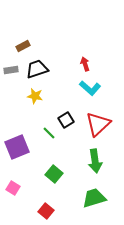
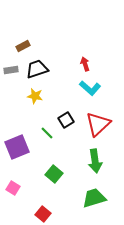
green line: moved 2 px left
red square: moved 3 px left, 3 px down
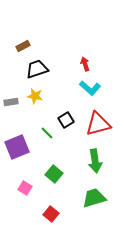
gray rectangle: moved 32 px down
red triangle: rotated 28 degrees clockwise
pink square: moved 12 px right
red square: moved 8 px right
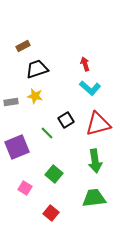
green trapezoid: rotated 10 degrees clockwise
red square: moved 1 px up
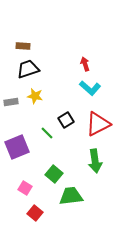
brown rectangle: rotated 32 degrees clockwise
black trapezoid: moved 9 px left
red triangle: rotated 12 degrees counterclockwise
green trapezoid: moved 23 px left, 2 px up
red square: moved 16 px left
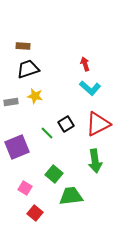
black square: moved 4 px down
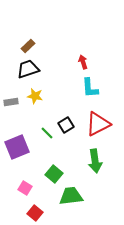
brown rectangle: moved 5 px right; rotated 48 degrees counterclockwise
red arrow: moved 2 px left, 2 px up
cyan L-shape: rotated 45 degrees clockwise
black square: moved 1 px down
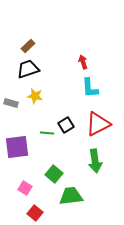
gray rectangle: moved 1 px down; rotated 24 degrees clockwise
green line: rotated 40 degrees counterclockwise
purple square: rotated 15 degrees clockwise
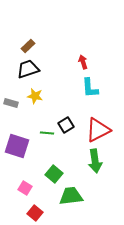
red triangle: moved 6 px down
purple square: moved 1 px up; rotated 25 degrees clockwise
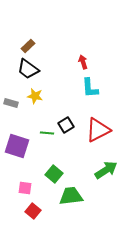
black trapezoid: rotated 125 degrees counterclockwise
green arrow: moved 11 px right, 9 px down; rotated 115 degrees counterclockwise
pink square: rotated 24 degrees counterclockwise
red square: moved 2 px left, 2 px up
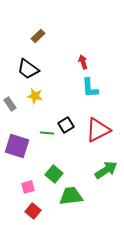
brown rectangle: moved 10 px right, 10 px up
gray rectangle: moved 1 px left, 1 px down; rotated 40 degrees clockwise
pink square: moved 3 px right, 1 px up; rotated 24 degrees counterclockwise
